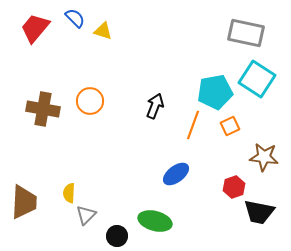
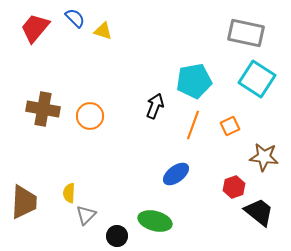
cyan pentagon: moved 21 px left, 11 px up
orange circle: moved 15 px down
black trapezoid: rotated 152 degrees counterclockwise
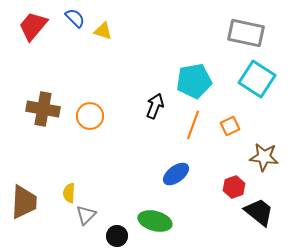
red trapezoid: moved 2 px left, 2 px up
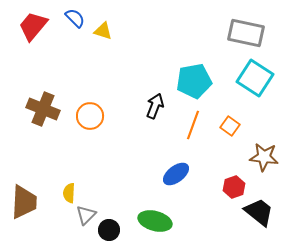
cyan square: moved 2 px left, 1 px up
brown cross: rotated 12 degrees clockwise
orange square: rotated 30 degrees counterclockwise
black circle: moved 8 px left, 6 px up
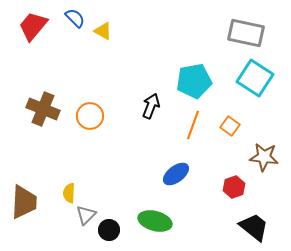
yellow triangle: rotated 12 degrees clockwise
black arrow: moved 4 px left
black trapezoid: moved 5 px left, 15 px down
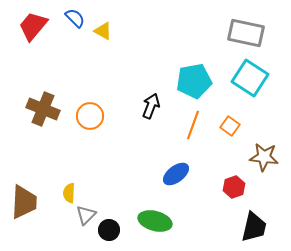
cyan square: moved 5 px left
black trapezoid: rotated 64 degrees clockwise
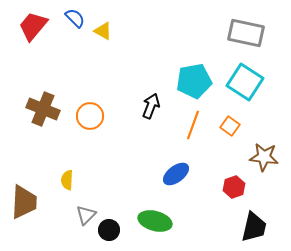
cyan square: moved 5 px left, 4 px down
yellow semicircle: moved 2 px left, 13 px up
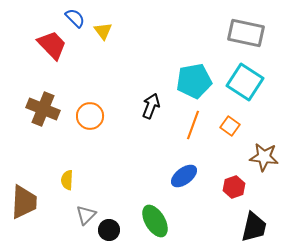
red trapezoid: moved 19 px right, 19 px down; rotated 96 degrees clockwise
yellow triangle: rotated 24 degrees clockwise
blue ellipse: moved 8 px right, 2 px down
green ellipse: rotated 44 degrees clockwise
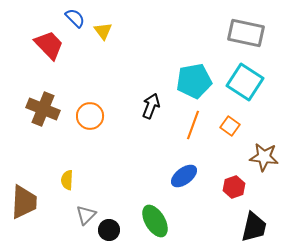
red trapezoid: moved 3 px left
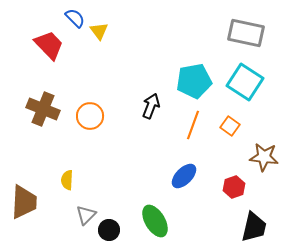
yellow triangle: moved 4 px left
blue ellipse: rotated 8 degrees counterclockwise
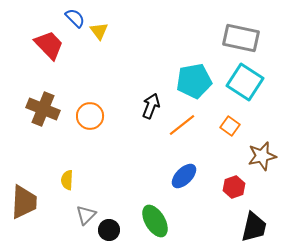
gray rectangle: moved 5 px left, 5 px down
orange line: moved 11 px left; rotated 32 degrees clockwise
brown star: moved 2 px left, 1 px up; rotated 20 degrees counterclockwise
